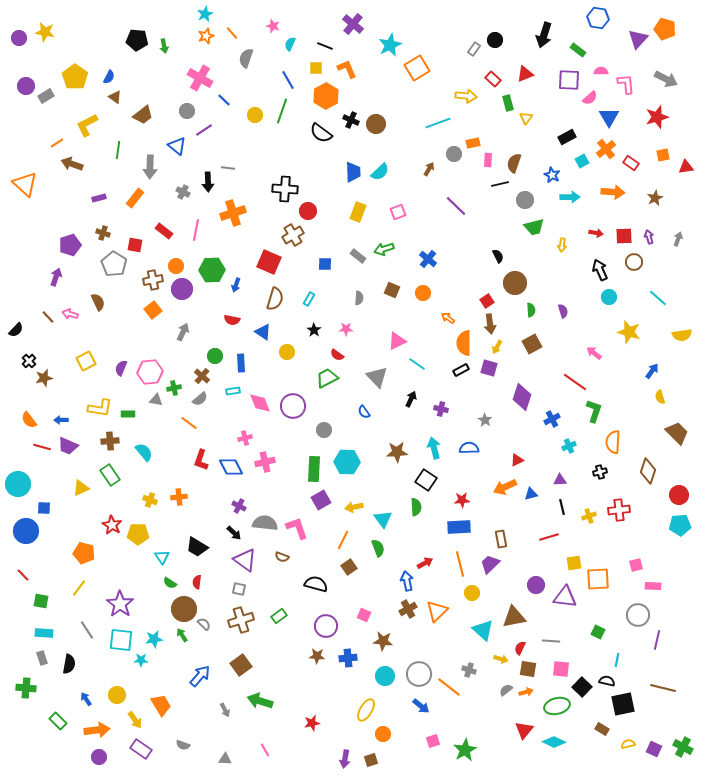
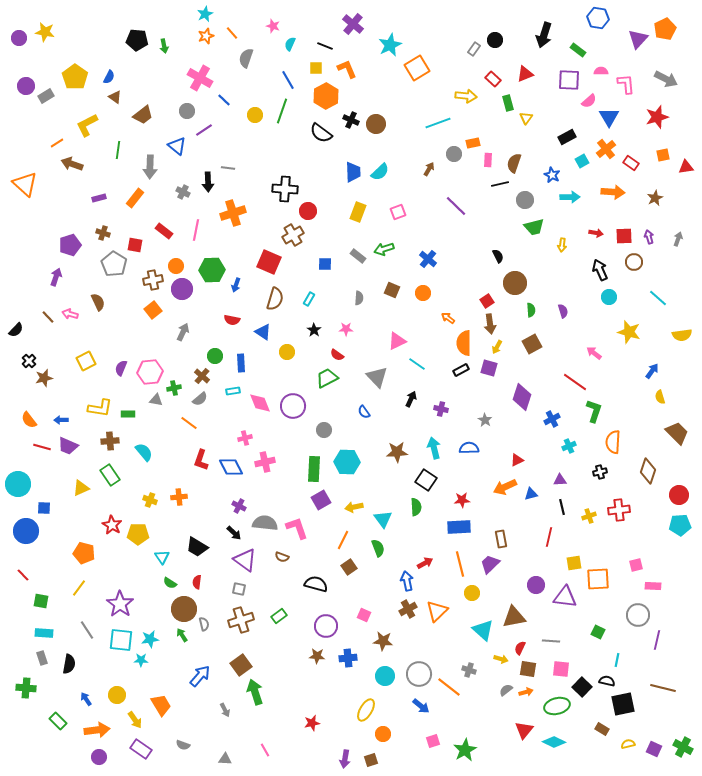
orange pentagon at (665, 29): rotated 30 degrees clockwise
pink semicircle at (590, 98): moved 1 px left, 3 px down
red line at (549, 537): rotated 60 degrees counterclockwise
gray semicircle at (204, 624): rotated 32 degrees clockwise
cyan star at (154, 639): moved 4 px left
green arrow at (260, 701): moved 5 px left, 9 px up; rotated 55 degrees clockwise
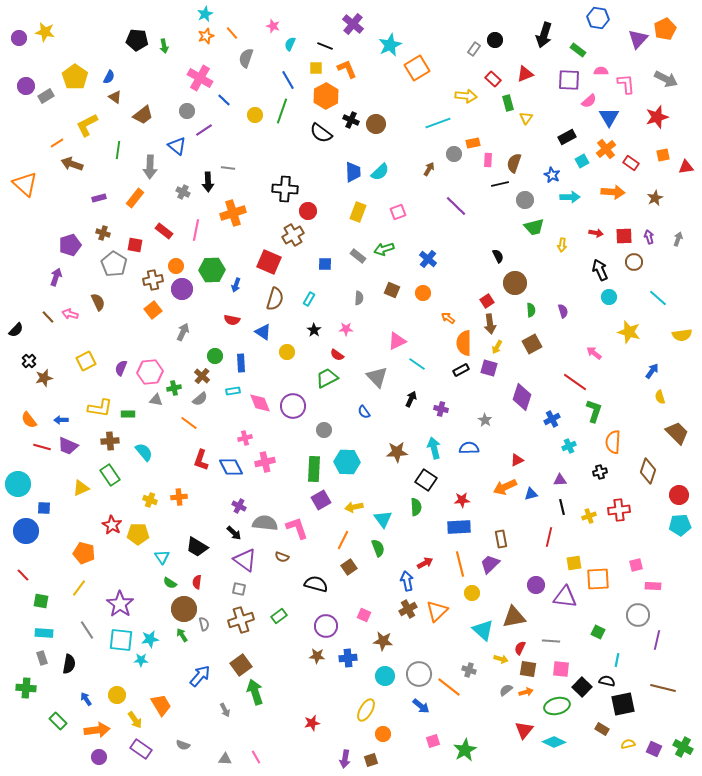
pink line at (265, 750): moved 9 px left, 7 px down
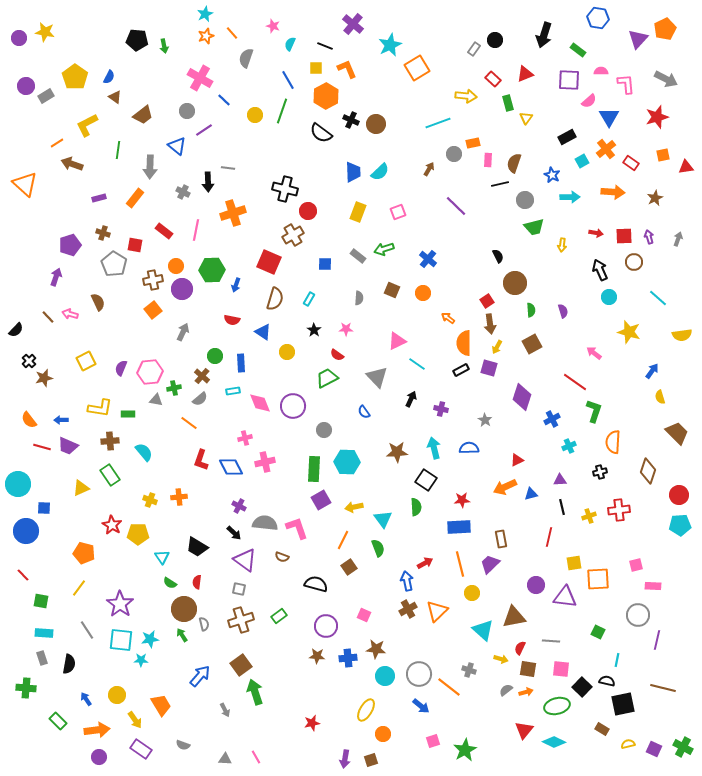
black cross at (285, 189): rotated 10 degrees clockwise
brown star at (383, 641): moved 7 px left, 8 px down
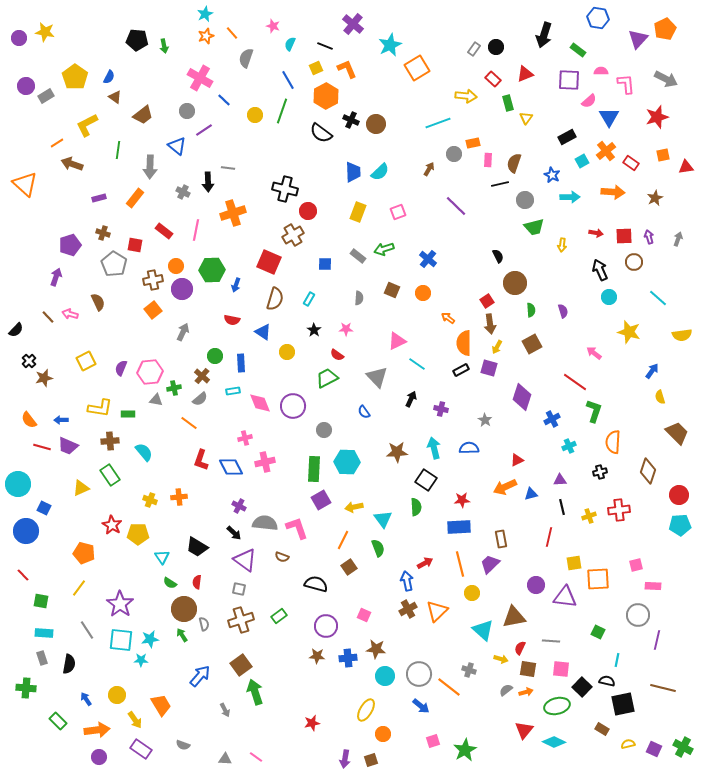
black circle at (495, 40): moved 1 px right, 7 px down
yellow square at (316, 68): rotated 24 degrees counterclockwise
orange cross at (606, 149): moved 2 px down
blue square at (44, 508): rotated 24 degrees clockwise
pink line at (256, 757): rotated 24 degrees counterclockwise
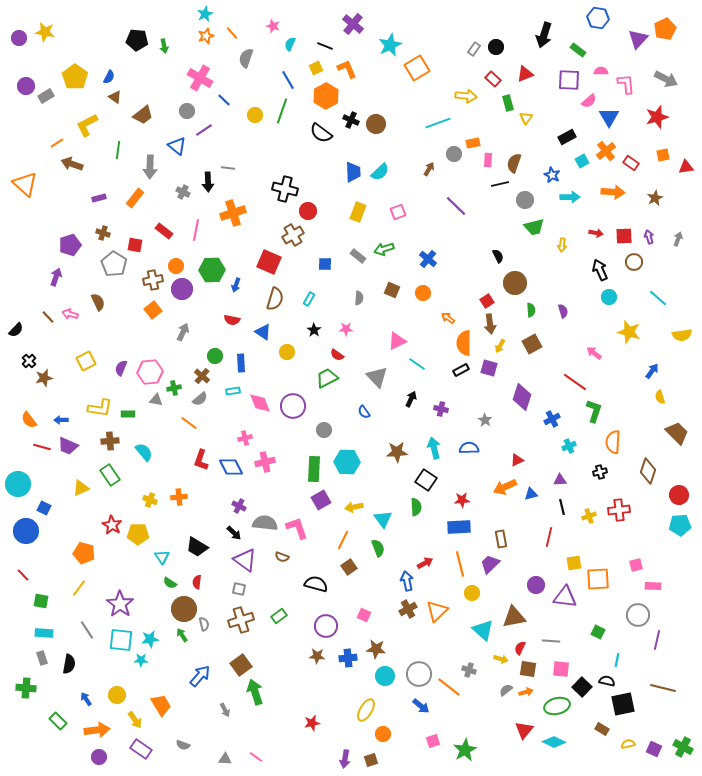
yellow arrow at (497, 347): moved 3 px right, 1 px up
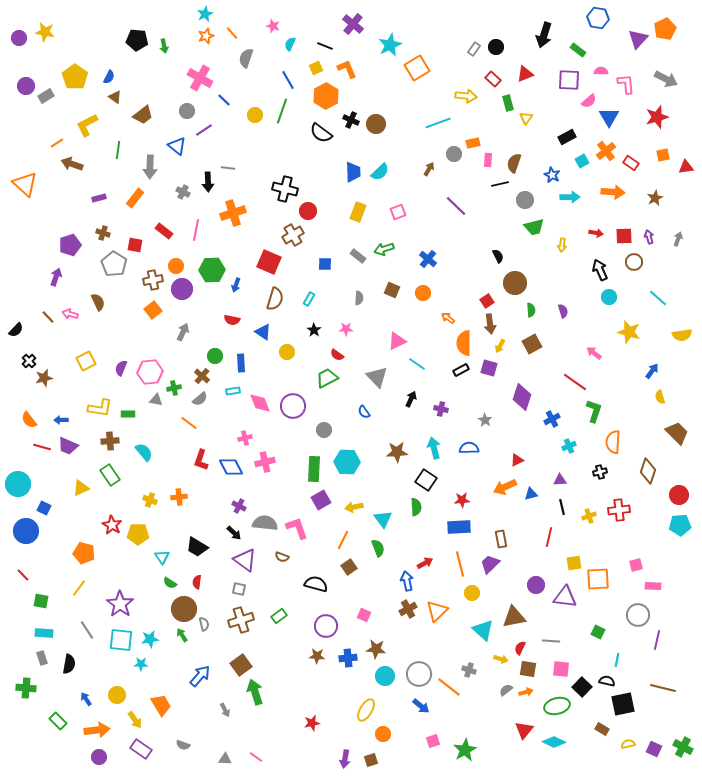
cyan star at (141, 660): moved 4 px down
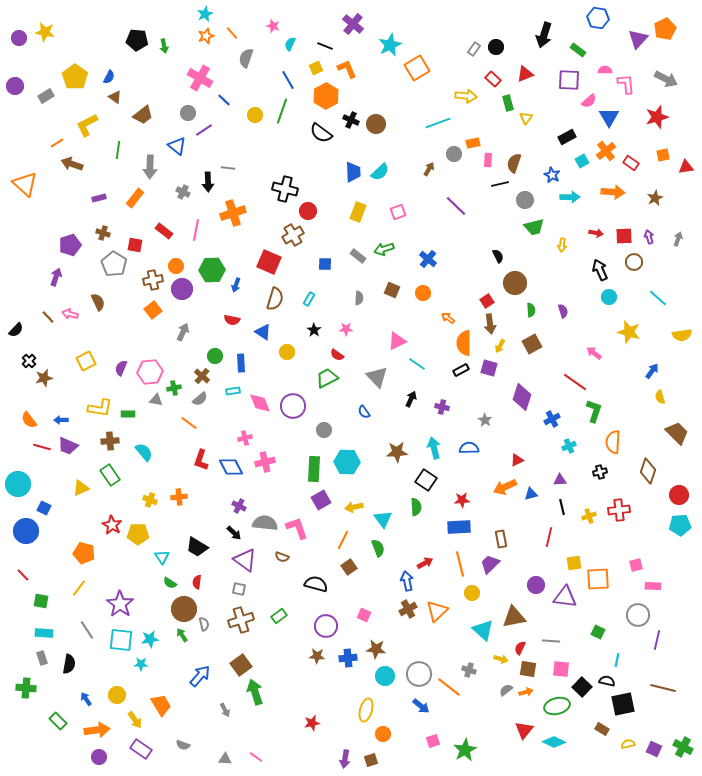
pink semicircle at (601, 71): moved 4 px right, 1 px up
purple circle at (26, 86): moved 11 px left
gray circle at (187, 111): moved 1 px right, 2 px down
purple cross at (441, 409): moved 1 px right, 2 px up
yellow ellipse at (366, 710): rotated 15 degrees counterclockwise
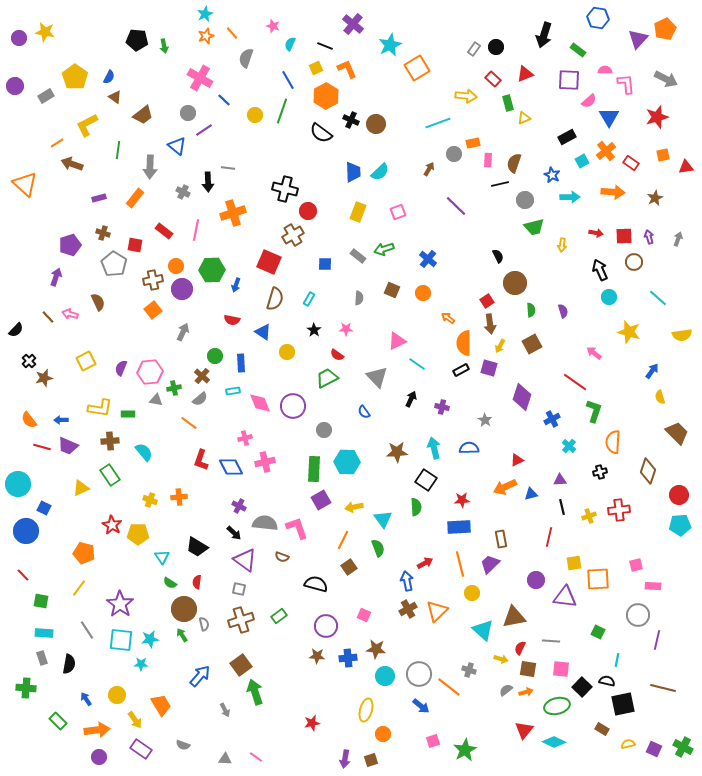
yellow triangle at (526, 118): moved 2 px left; rotated 32 degrees clockwise
cyan cross at (569, 446): rotated 24 degrees counterclockwise
purple circle at (536, 585): moved 5 px up
